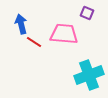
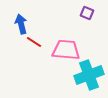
pink trapezoid: moved 2 px right, 16 px down
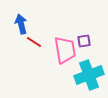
purple square: moved 3 px left, 28 px down; rotated 32 degrees counterclockwise
pink trapezoid: moved 1 px left; rotated 76 degrees clockwise
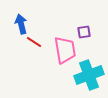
purple square: moved 9 px up
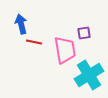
purple square: moved 1 px down
red line: rotated 21 degrees counterclockwise
cyan cross: rotated 12 degrees counterclockwise
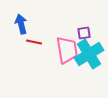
pink trapezoid: moved 2 px right
cyan cross: moved 21 px up
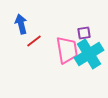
red line: moved 1 px up; rotated 49 degrees counterclockwise
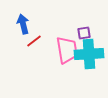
blue arrow: moved 2 px right
cyan cross: rotated 28 degrees clockwise
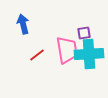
red line: moved 3 px right, 14 px down
